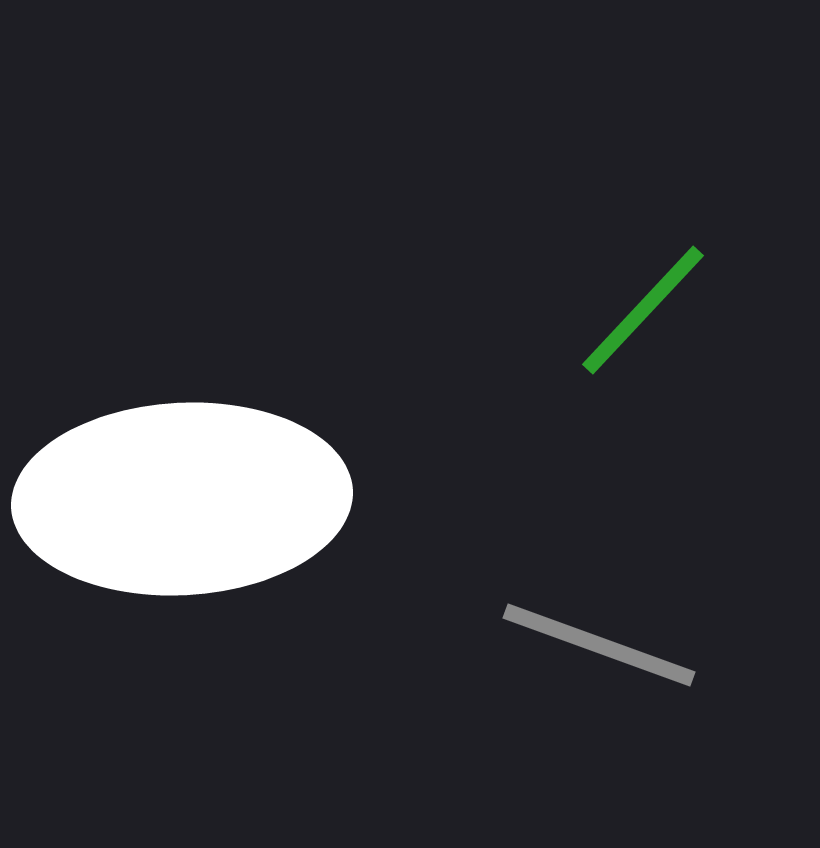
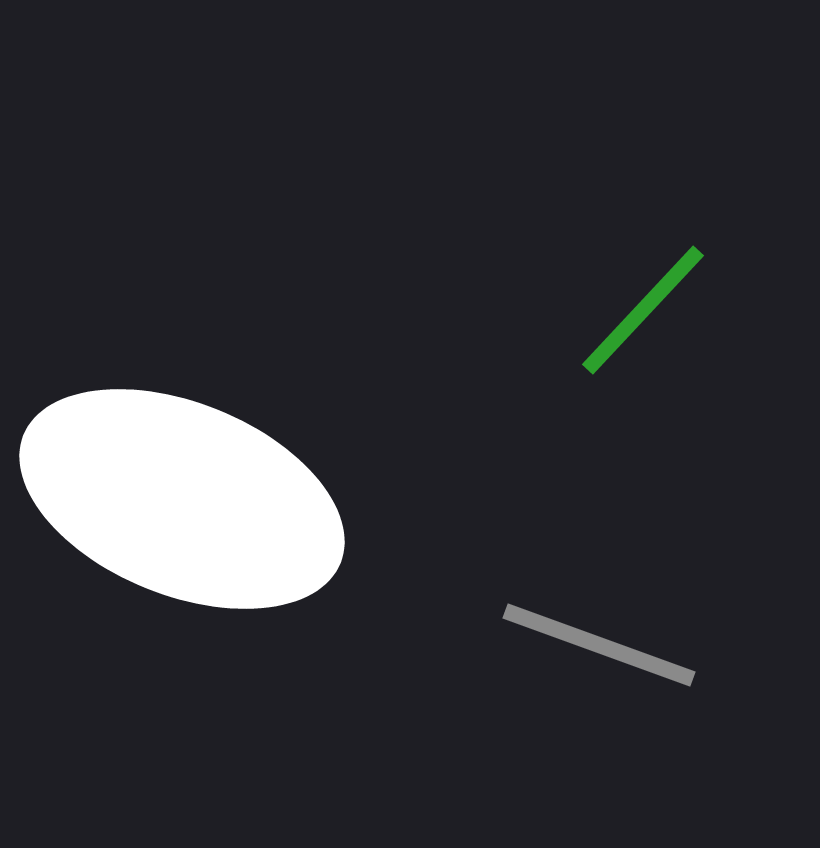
white ellipse: rotated 25 degrees clockwise
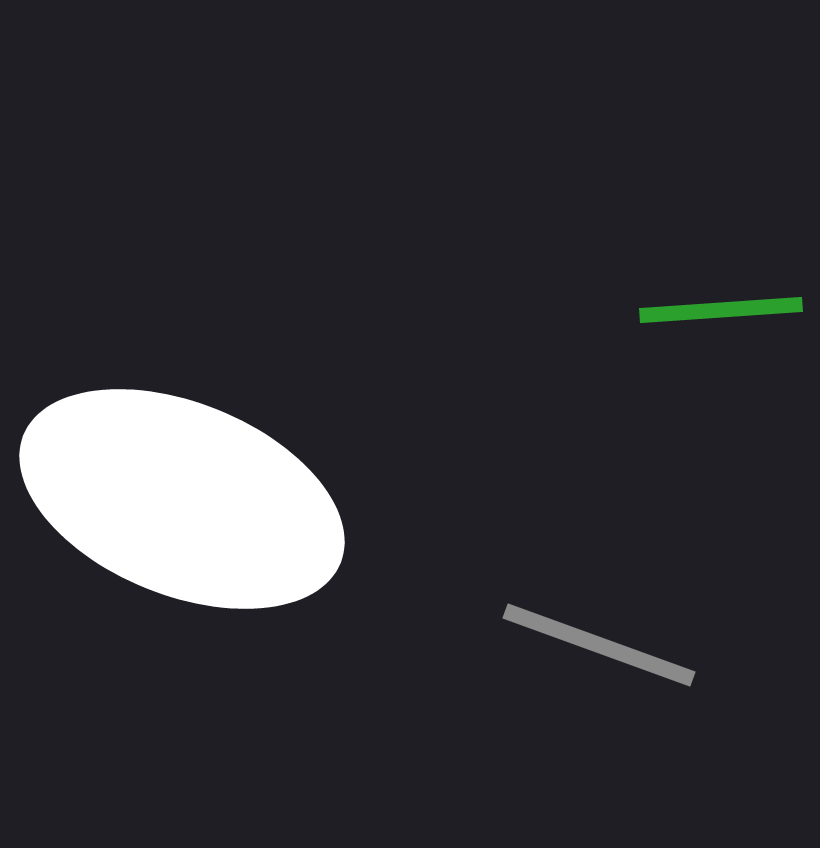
green line: moved 78 px right; rotated 43 degrees clockwise
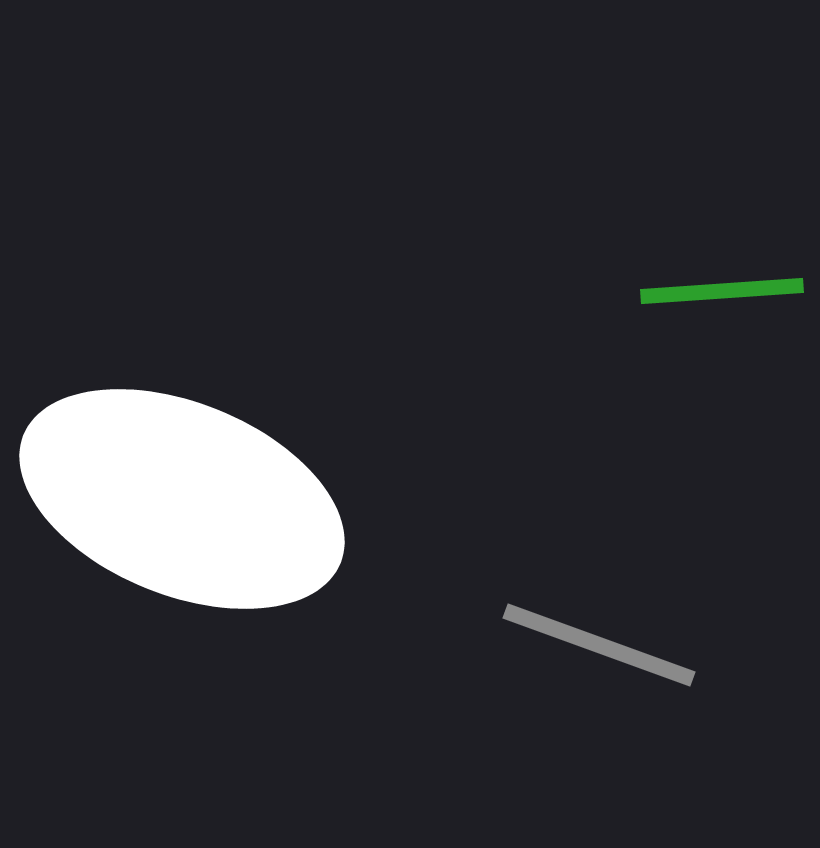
green line: moved 1 px right, 19 px up
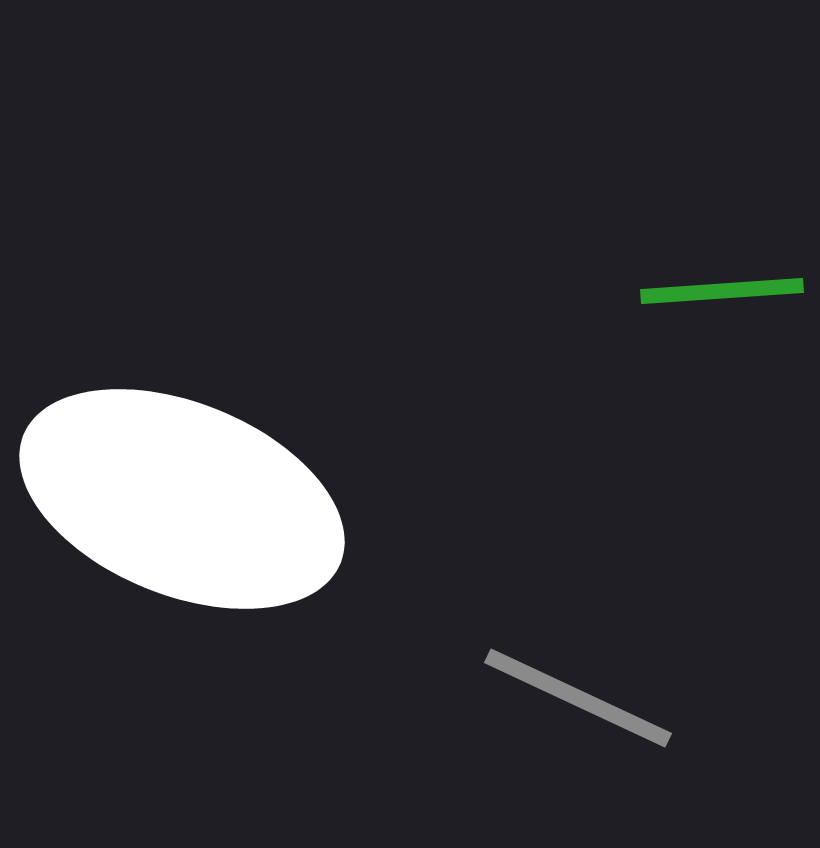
gray line: moved 21 px left, 53 px down; rotated 5 degrees clockwise
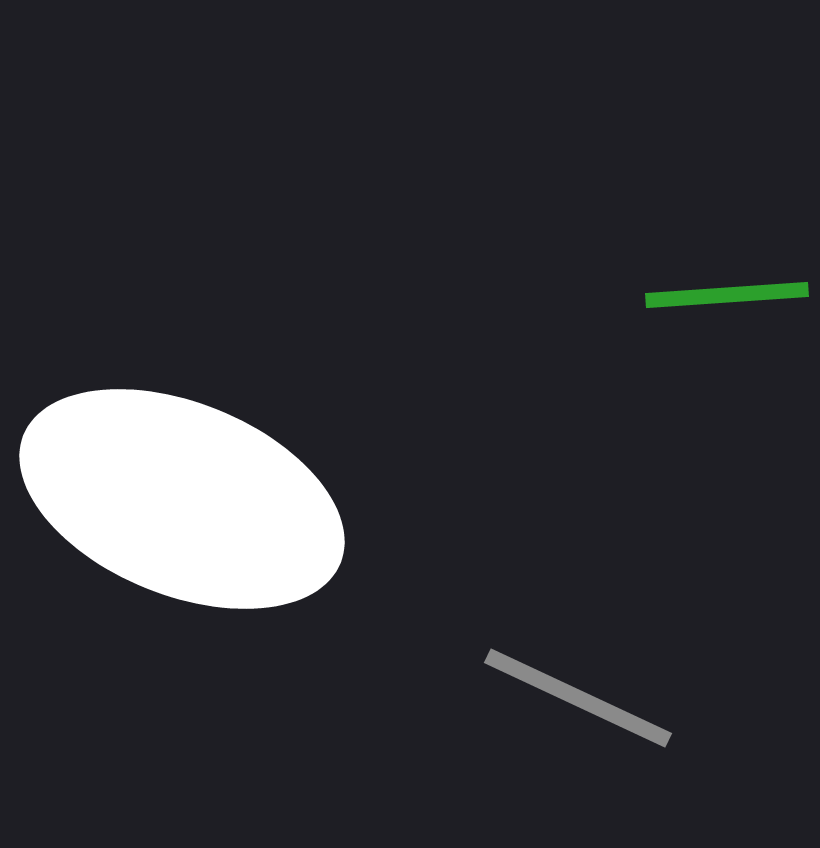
green line: moved 5 px right, 4 px down
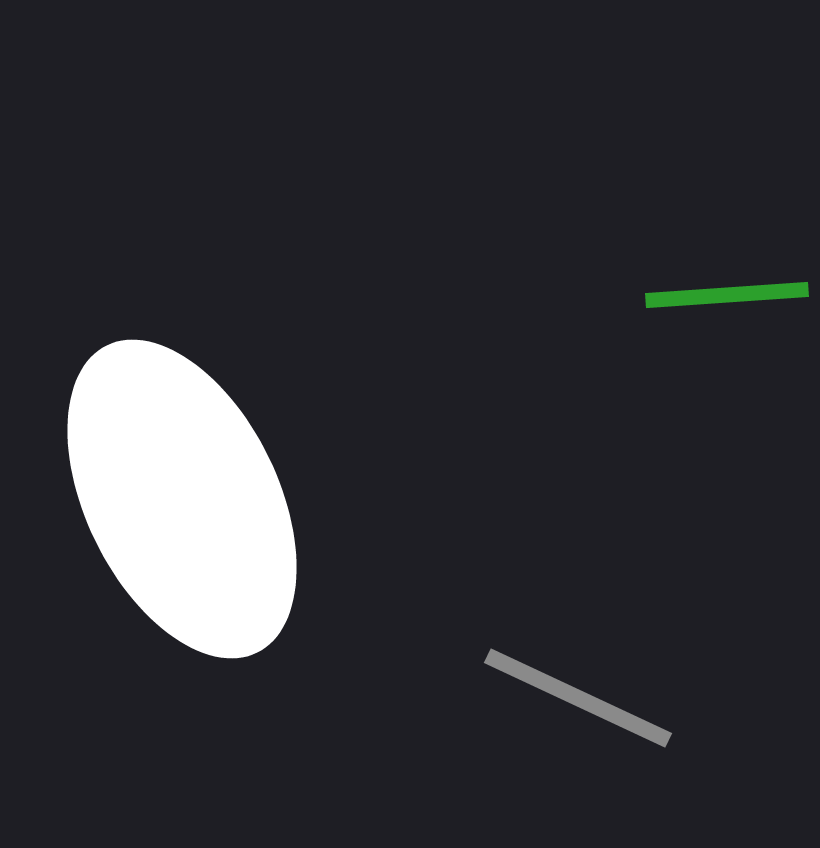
white ellipse: rotated 42 degrees clockwise
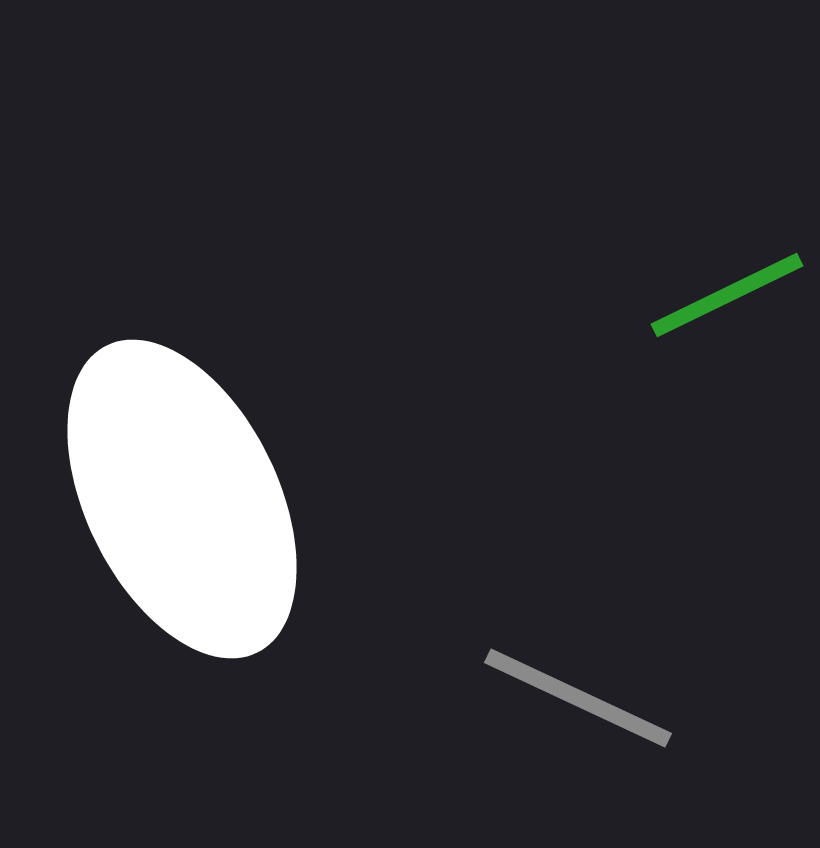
green line: rotated 22 degrees counterclockwise
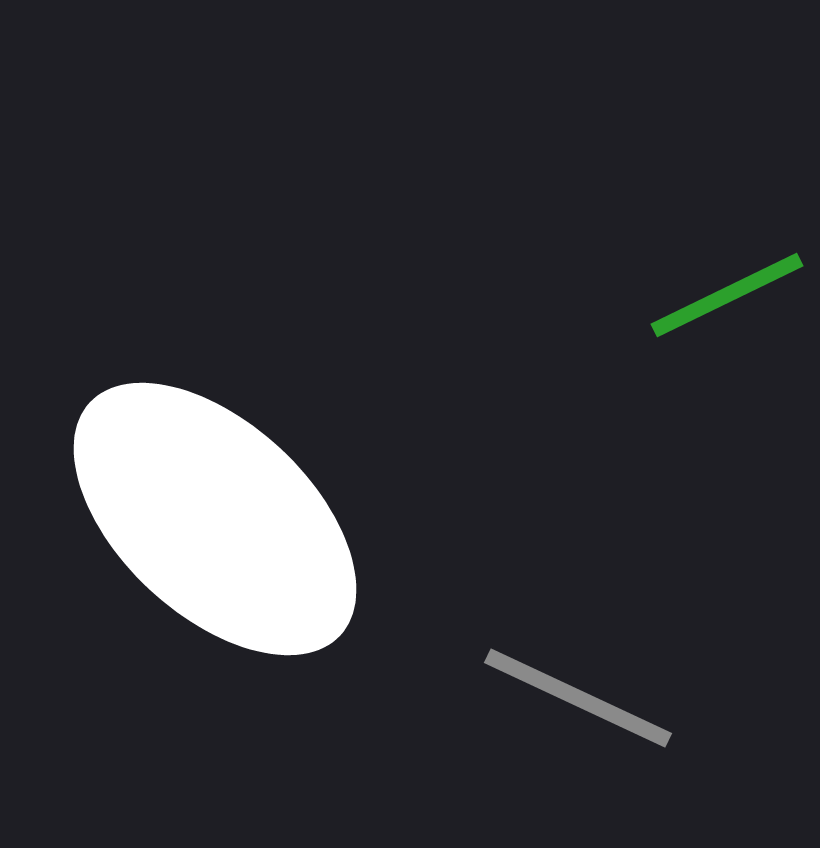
white ellipse: moved 33 px right, 20 px down; rotated 21 degrees counterclockwise
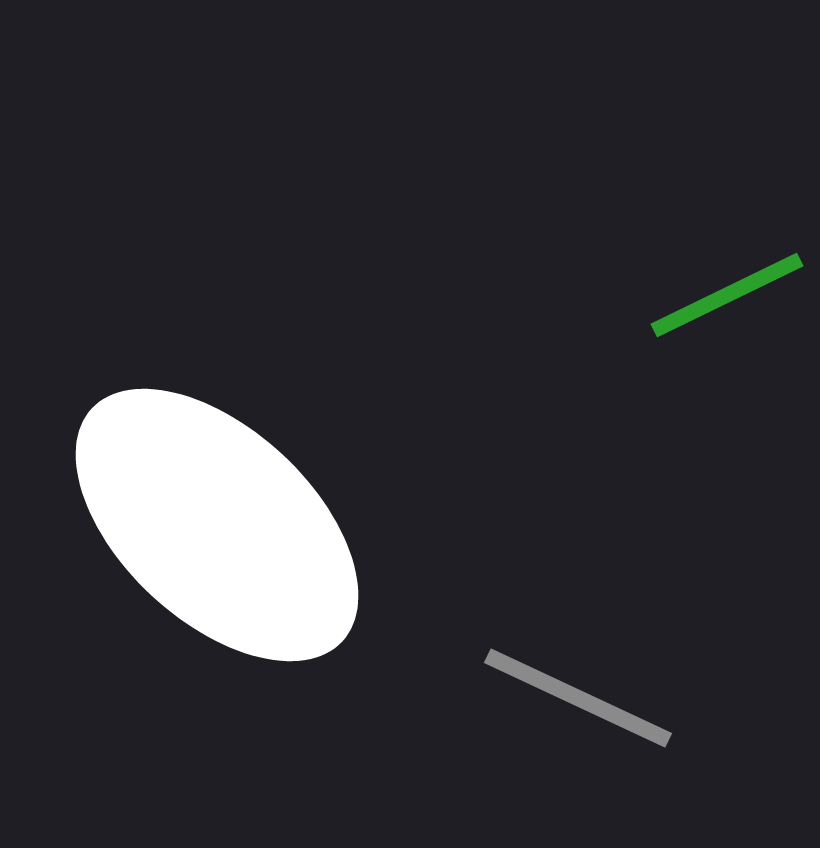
white ellipse: moved 2 px right, 6 px down
